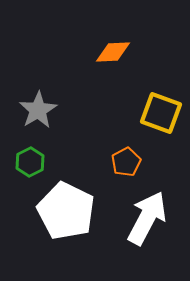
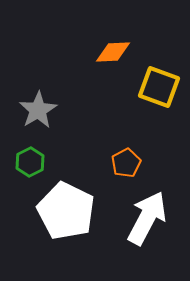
yellow square: moved 2 px left, 26 px up
orange pentagon: moved 1 px down
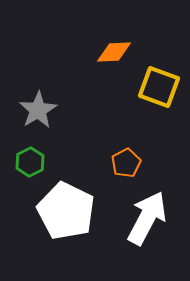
orange diamond: moved 1 px right
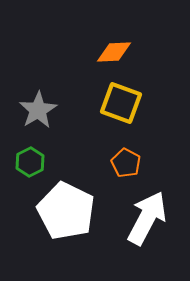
yellow square: moved 38 px left, 16 px down
orange pentagon: rotated 16 degrees counterclockwise
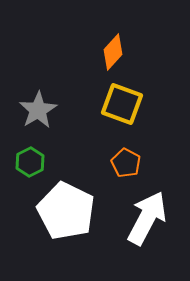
orange diamond: moved 1 px left; rotated 45 degrees counterclockwise
yellow square: moved 1 px right, 1 px down
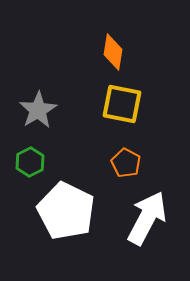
orange diamond: rotated 33 degrees counterclockwise
yellow square: rotated 9 degrees counterclockwise
